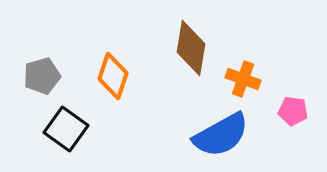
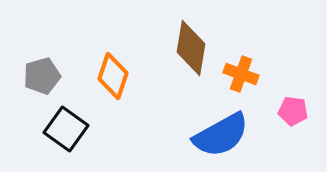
orange cross: moved 2 px left, 5 px up
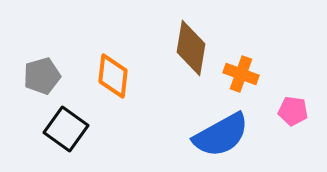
orange diamond: rotated 12 degrees counterclockwise
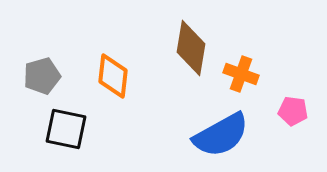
black square: rotated 24 degrees counterclockwise
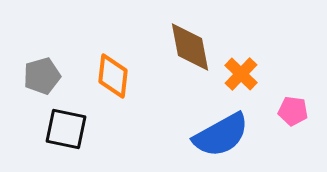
brown diamond: moved 1 px left, 1 px up; rotated 20 degrees counterclockwise
orange cross: rotated 24 degrees clockwise
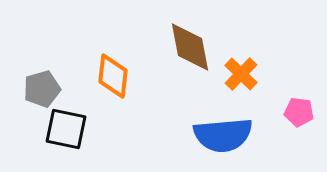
gray pentagon: moved 13 px down
pink pentagon: moved 6 px right, 1 px down
blue semicircle: moved 2 px right; rotated 24 degrees clockwise
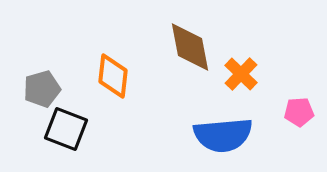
pink pentagon: rotated 12 degrees counterclockwise
black square: rotated 9 degrees clockwise
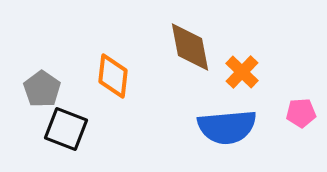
orange cross: moved 1 px right, 2 px up
gray pentagon: rotated 21 degrees counterclockwise
pink pentagon: moved 2 px right, 1 px down
blue semicircle: moved 4 px right, 8 px up
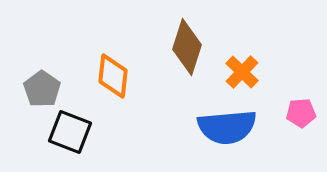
brown diamond: moved 3 px left; rotated 28 degrees clockwise
black square: moved 4 px right, 3 px down
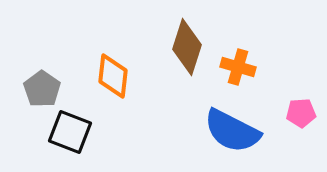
orange cross: moved 4 px left, 5 px up; rotated 28 degrees counterclockwise
blue semicircle: moved 5 px right, 4 px down; rotated 32 degrees clockwise
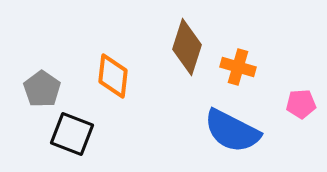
pink pentagon: moved 9 px up
black square: moved 2 px right, 2 px down
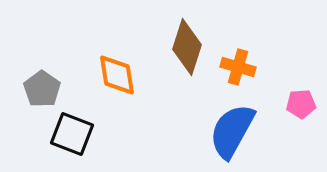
orange diamond: moved 4 px right, 1 px up; rotated 15 degrees counterclockwise
blue semicircle: rotated 92 degrees clockwise
